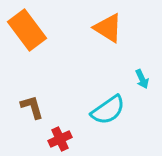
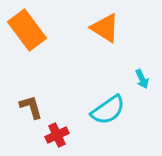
orange triangle: moved 3 px left
brown L-shape: moved 1 px left
red cross: moved 3 px left, 4 px up
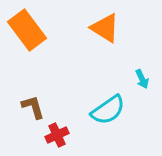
brown L-shape: moved 2 px right
